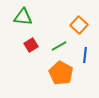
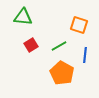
orange square: rotated 24 degrees counterclockwise
orange pentagon: moved 1 px right
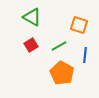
green triangle: moved 9 px right; rotated 24 degrees clockwise
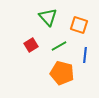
green triangle: moved 16 px right; rotated 18 degrees clockwise
orange pentagon: rotated 15 degrees counterclockwise
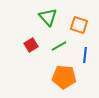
orange pentagon: moved 2 px right, 4 px down; rotated 10 degrees counterclockwise
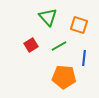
blue line: moved 1 px left, 3 px down
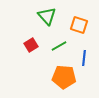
green triangle: moved 1 px left, 1 px up
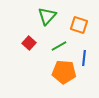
green triangle: rotated 24 degrees clockwise
red square: moved 2 px left, 2 px up; rotated 16 degrees counterclockwise
orange pentagon: moved 5 px up
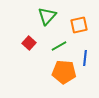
orange square: rotated 30 degrees counterclockwise
blue line: moved 1 px right
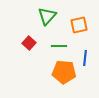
green line: rotated 28 degrees clockwise
